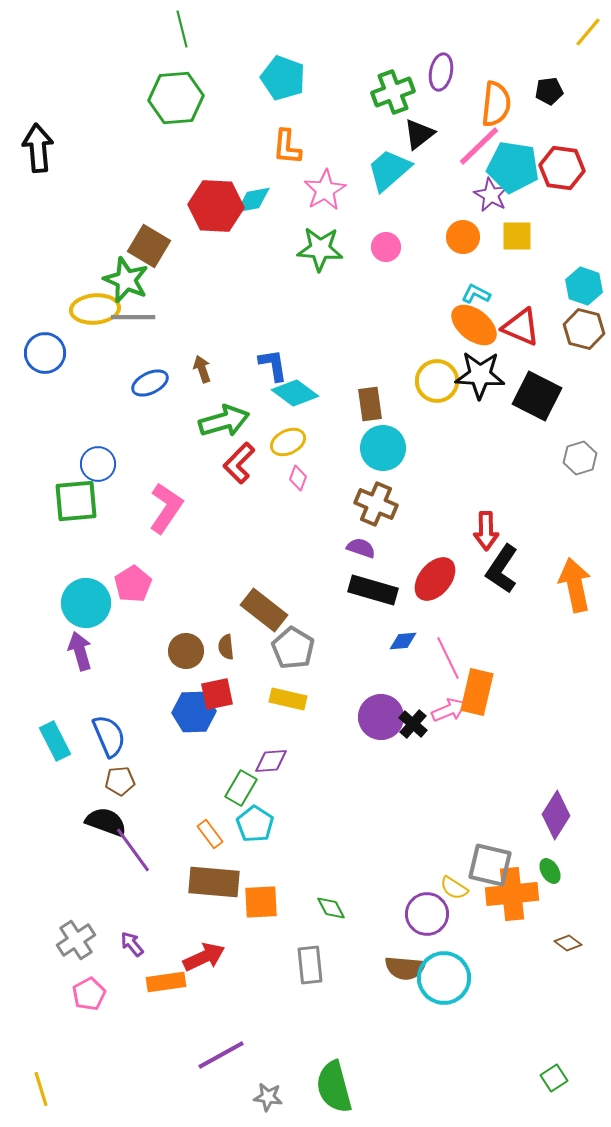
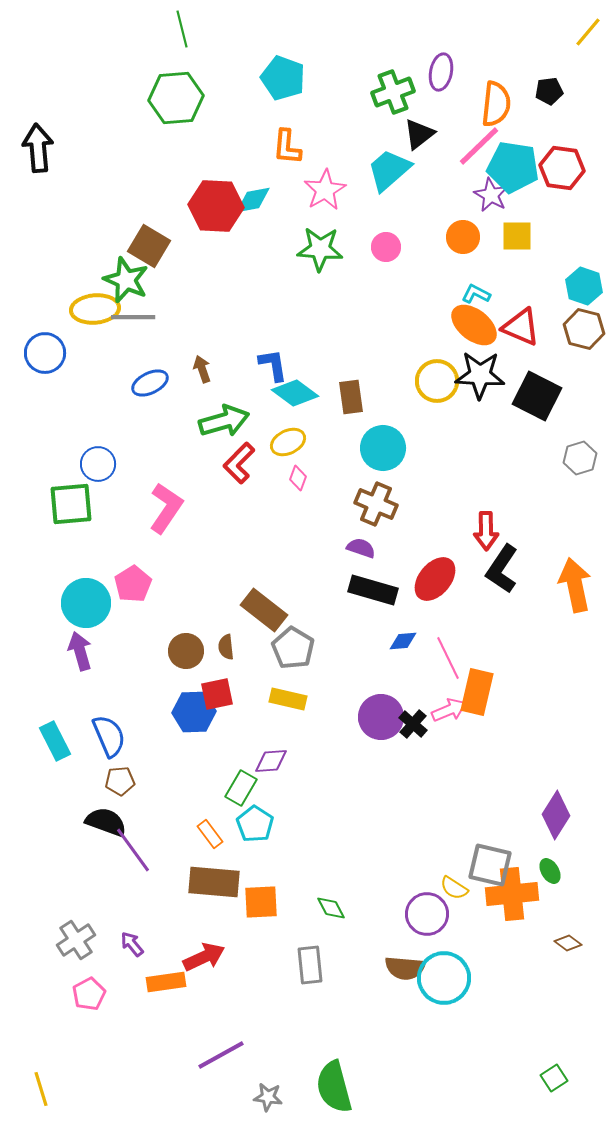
brown rectangle at (370, 404): moved 19 px left, 7 px up
green square at (76, 501): moved 5 px left, 3 px down
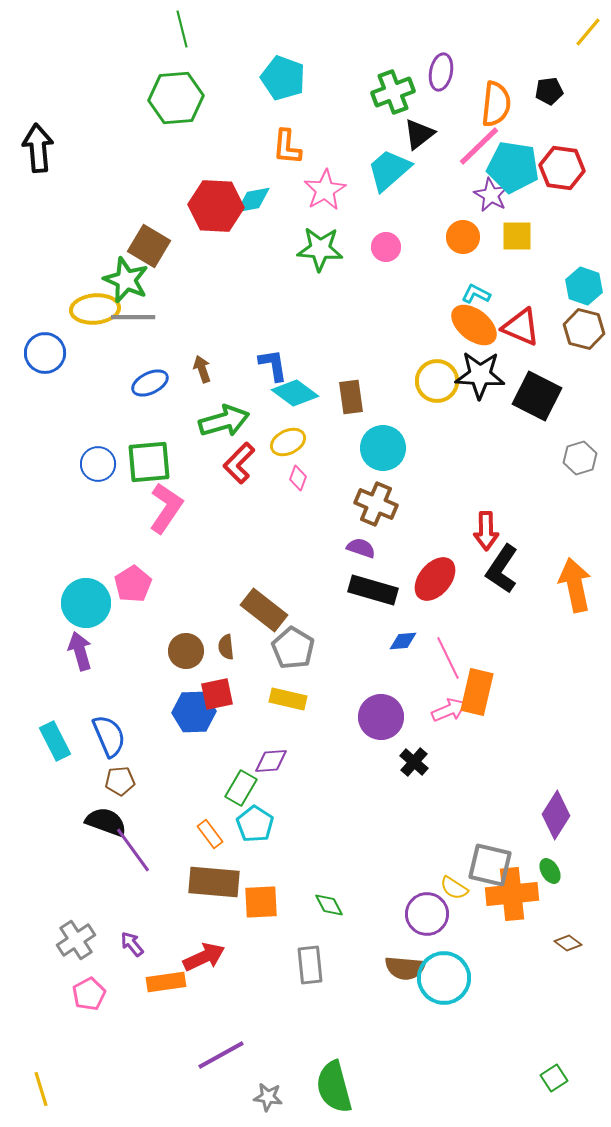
green square at (71, 504): moved 78 px right, 42 px up
black cross at (413, 724): moved 1 px right, 38 px down
green diamond at (331, 908): moved 2 px left, 3 px up
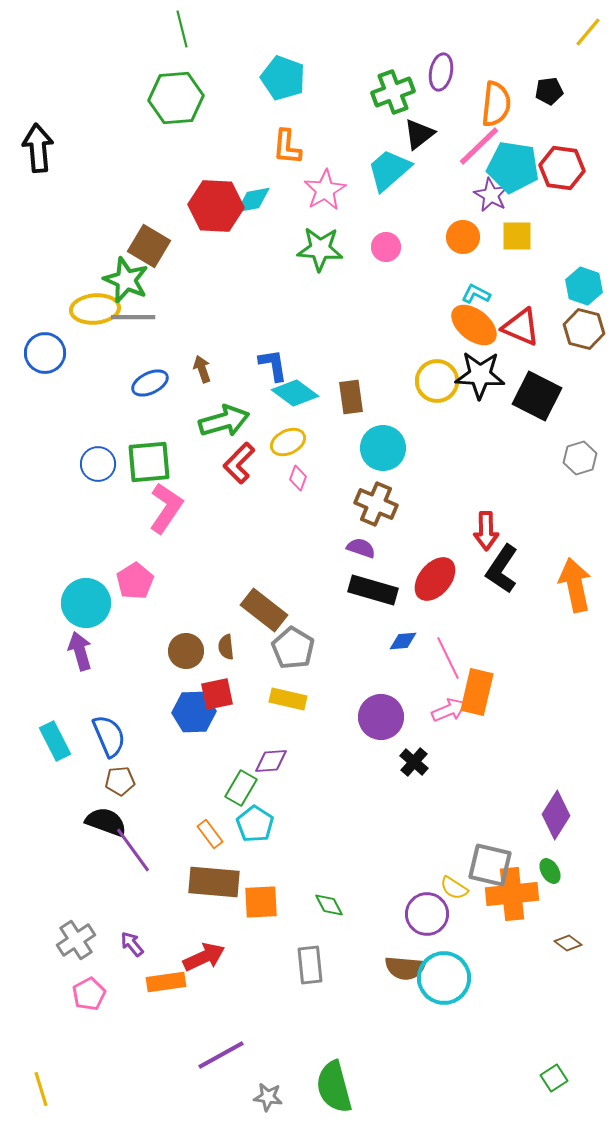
pink pentagon at (133, 584): moved 2 px right, 3 px up
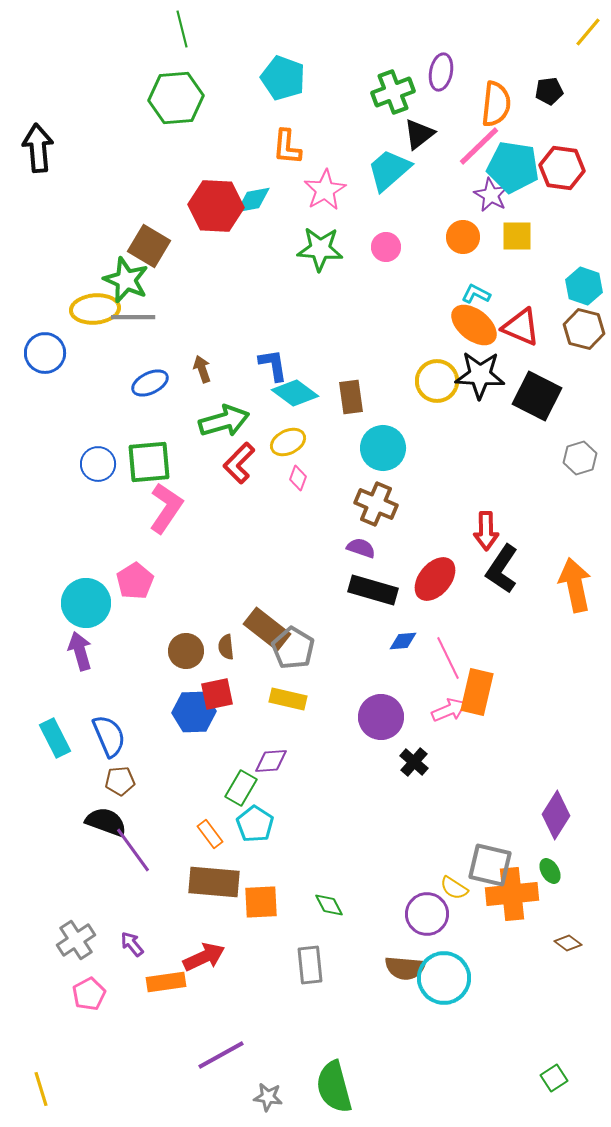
brown rectangle at (264, 610): moved 3 px right, 19 px down
cyan rectangle at (55, 741): moved 3 px up
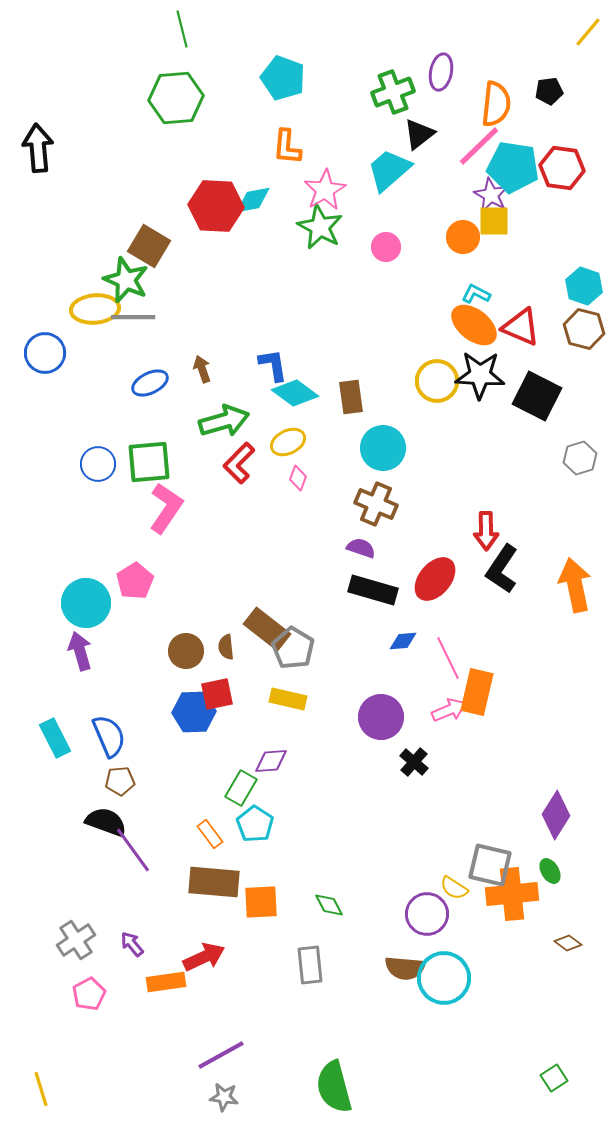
yellow square at (517, 236): moved 23 px left, 15 px up
green star at (320, 249): moved 22 px up; rotated 24 degrees clockwise
gray star at (268, 1097): moved 44 px left
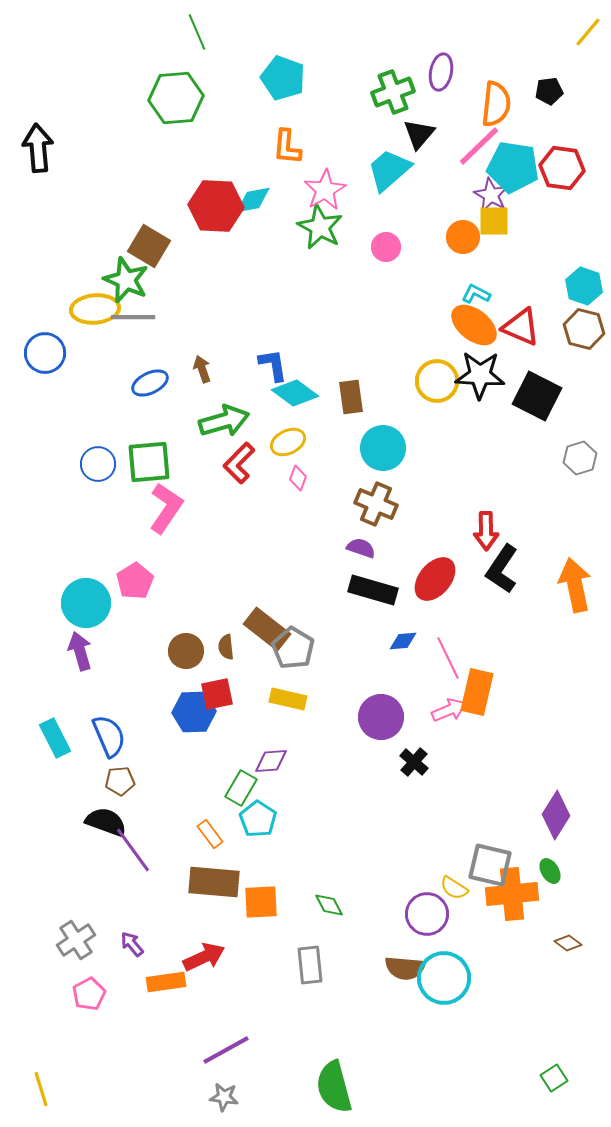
green line at (182, 29): moved 15 px right, 3 px down; rotated 9 degrees counterclockwise
black triangle at (419, 134): rotated 12 degrees counterclockwise
cyan pentagon at (255, 824): moved 3 px right, 5 px up
purple line at (221, 1055): moved 5 px right, 5 px up
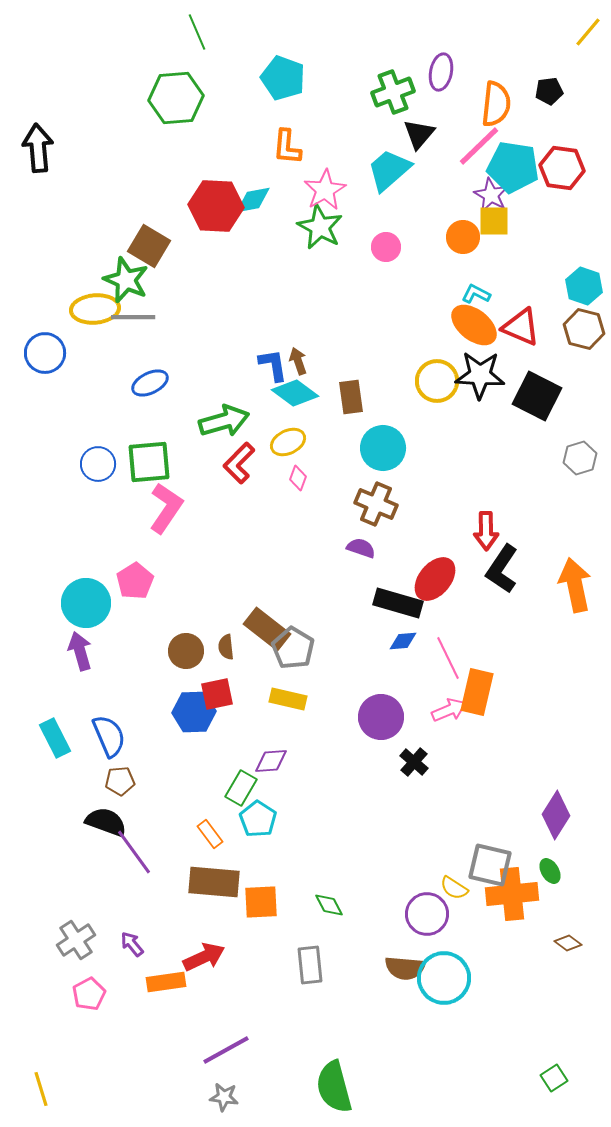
brown arrow at (202, 369): moved 96 px right, 8 px up
black rectangle at (373, 590): moved 25 px right, 13 px down
purple line at (133, 850): moved 1 px right, 2 px down
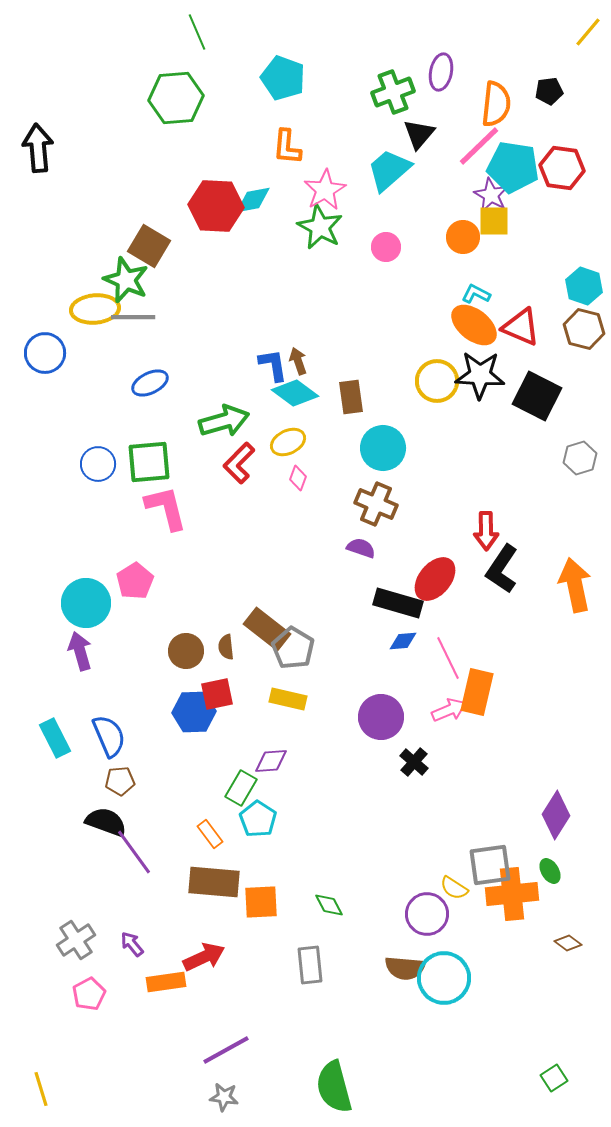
pink L-shape at (166, 508): rotated 48 degrees counterclockwise
gray square at (490, 865): rotated 21 degrees counterclockwise
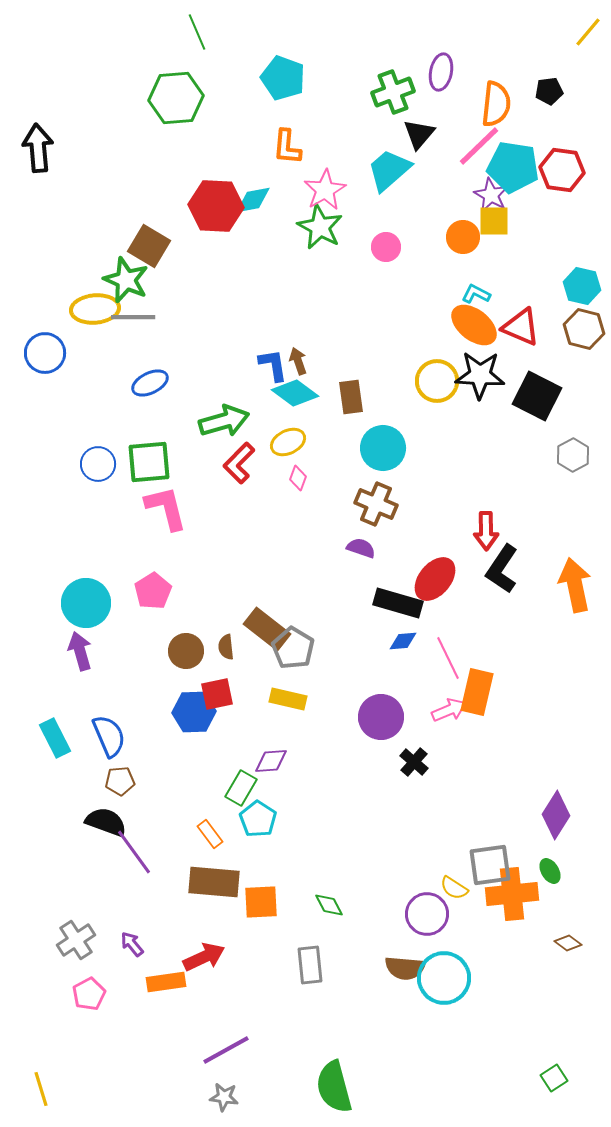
red hexagon at (562, 168): moved 2 px down
cyan hexagon at (584, 286): moved 2 px left; rotated 6 degrees counterclockwise
gray hexagon at (580, 458): moved 7 px left, 3 px up; rotated 12 degrees counterclockwise
pink pentagon at (135, 581): moved 18 px right, 10 px down
